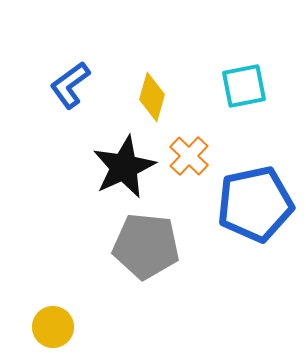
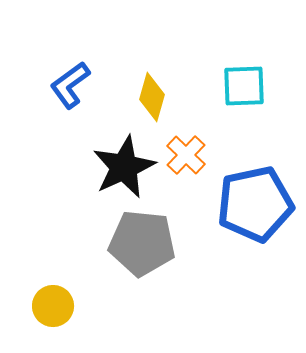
cyan square: rotated 9 degrees clockwise
orange cross: moved 3 px left, 1 px up
gray pentagon: moved 4 px left, 3 px up
yellow circle: moved 21 px up
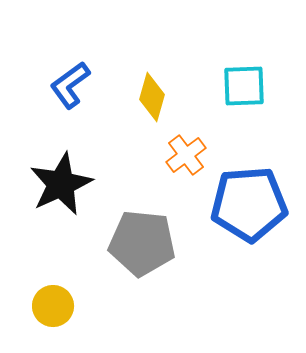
orange cross: rotated 9 degrees clockwise
black star: moved 63 px left, 17 px down
blue pentagon: moved 6 px left; rotated 8 degrees clockwise
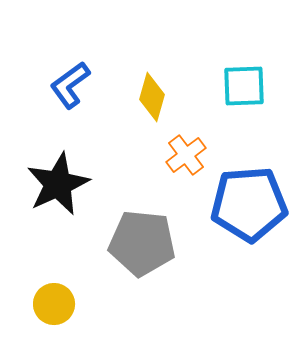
black star: moved 3 px left
yellow circle: moved 1 px right, 2 px up
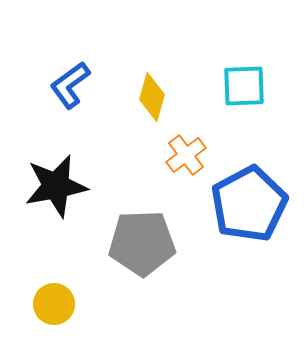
black star: moved 2 px left, 2 px down; rotated 14 degrees clockwise
blue pentagon: rotated 24 degrees counterclockwise
gray pentagon: rotated 8 degrees counterclockwise
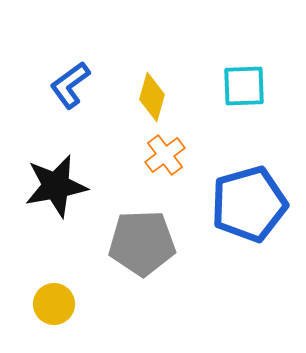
orange cross: moved 21 px left
blue pentagon: rotated 12 degrees clockwise
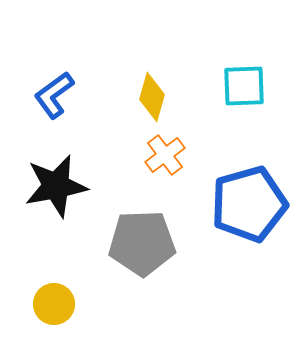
blue L-shape: moved 16 px left, 10 px down
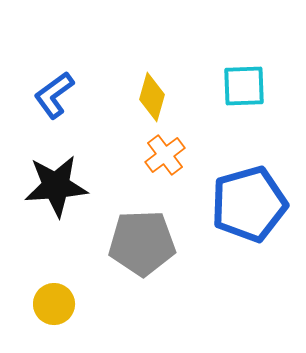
black star: rotated 6 degrees clockwise
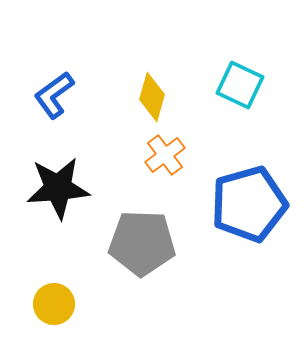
cyan square: moved 4 px left, 1 px up; rotated 27 degrees clockwise
black star: moved 2 px right, 2 px down
gray pentagon: rotated 4 degrees clockwise
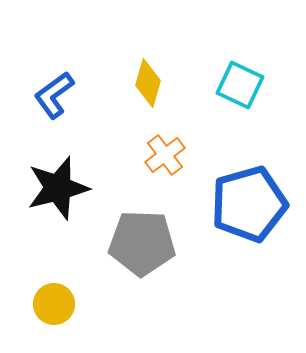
yellow diamond: moved 4 px left, 14 px up
black star: rotated 10 degrees counterclockwise
